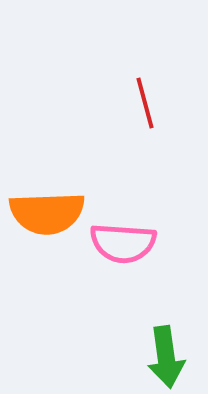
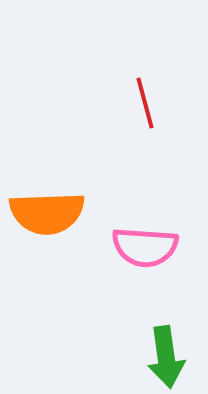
pink semicircle: moved 22 px right, 4 px down
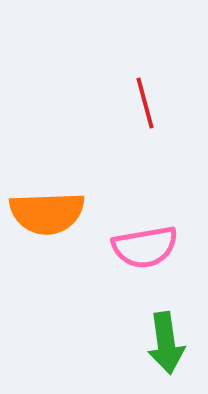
pink semicircle: rotated 14 degrees counterclockwise
green arrow: moved 14 px up
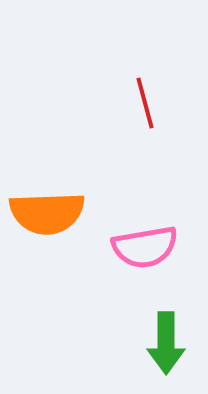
green arrow: rotated 8 degrees clockwise
